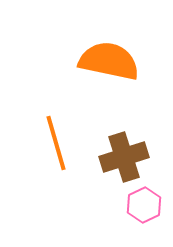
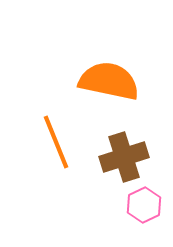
orange semicircle: moved 20 px down
orange line: moved 1 px up; rotated 6 degrees counterclockwise
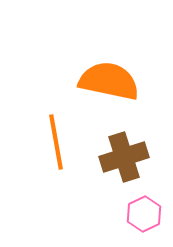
orange line: rotated 12 degrees clockwise
pink hexagon: moved 9 px down
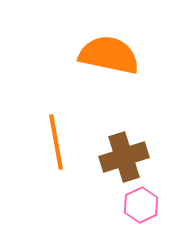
orange semicircle: moved 26 px up
pink hexagon: moved 3 px left, 9 px up
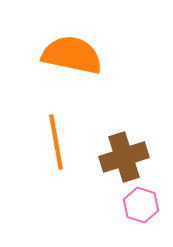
orange semicircle: moved 37 px left
pink hexagon: rotated 16 degrees counterclockwise
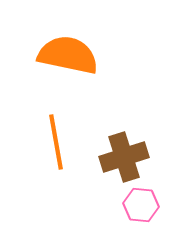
orange semicircle: moved 4 px left
pink hexagon: rotated 12 degrees counterclockwise
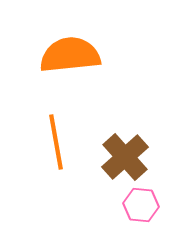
orange semicircle: moved 2 px right; rotated 18 degrees counterclockwise
brown cross: moved 1 px right; rotated 24 degrees counterclockwise
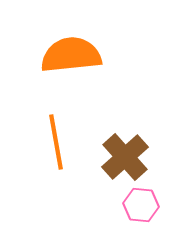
orange semicircle: moved 1 px right
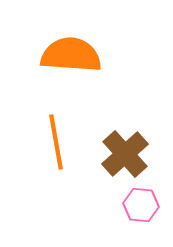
orange semicircle: rotated 10 degrees clockwise
brown cross: moved 3 px up
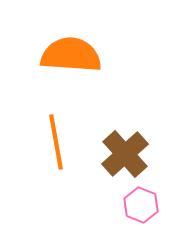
pink hexagon: rotated 16 degrees clockwise
